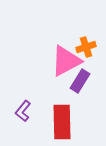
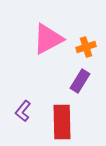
pink triangle: moved 18 px left, 22 px up
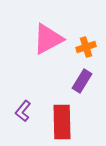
purple rectangle: moved 2 px right
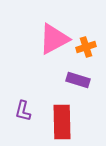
pink triangle: moved 6 px right
purple rectangle: moved 4 px left, 1 px up; rotated 75 degrees clockwise
purple L-shape: rotated 25 degrees counterclockwise
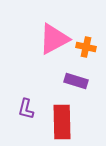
orange cross: rotated 30 degrees clockwise
purple rectangle: moved 2 px left, 1 px down
purple L-shape: moved 3 px right, 2 px up
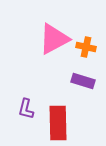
purple rectangle: moved 7 px right
red rectangle: moved 4 px left, 1 px down
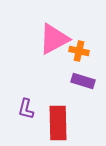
orange cross: moved 7 px left, 4 px down
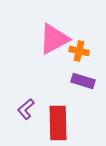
purple L-shape: rotated 35 degrees clockwise
